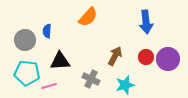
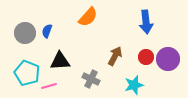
blue semicircle: rotated 16 degrees clockwise
gray circle: moved 7 px up
cyan pentagon: rotated 15 degrees clockwise
cyan star: moved 9 px right
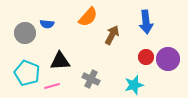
blue semicircle: moved 7 px up; rotated 104 degrees counterclockwise
brown arrow: moved 3 px left, 21 px up
pink line: moved 3 px right
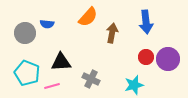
brown arrow: moved 2 px up; rotated 18 degrees counterclockwise
black triangle: moved 1 px right, 1 px down
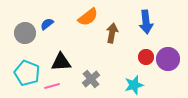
orange semicircle: rotated 10 degrees clockwise
blue semicircle: rotated 136 degrees clockwise
gray cross: rotated 24 degrees clockwise
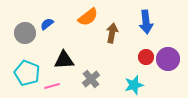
black triangle: moved 3 px right, 2 px up
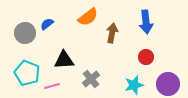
purple circle: moved 25 px down
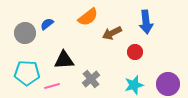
brown arrow: rotated 126 degrees counterclockwise
red circle: moved 11 px left, 5 px up
cyan pentagon: rotated 20 degrees counterclockwise
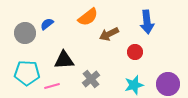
blue arrow: moved 1 px right
brown arrow: moved 3 px left, 1 px down
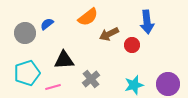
red circle: moved 3 px left, 7 px up
cyan pentagon: rotated 20 degrees counterclockwise
pink line: moved 1 px right, 1 px down
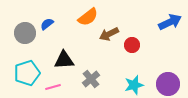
blue arrow: moved 23 px right; rotated 110 degrees counterclockwise
